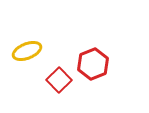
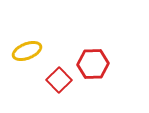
red hexagon: rotated 20 degrees clockwise
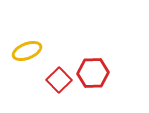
red hexagon: moved 9 px down
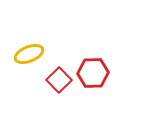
yellow ellipse: moved 2 px right, 3 px down
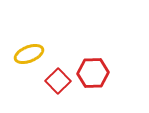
red square: moved 1 px left, 1 px down
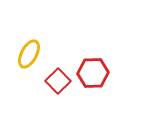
yellow ellipse: rotated 40 degrees counterclockwise
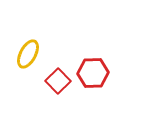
yellow ellipse: moved 1 px left
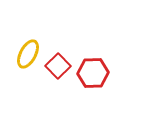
red square: moved 15 px up
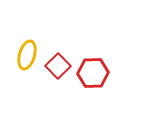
yellow ellipse: moved 1 px left, 1 px down; rotated 12 degrees counterclockwise
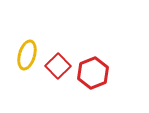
red hexagon: rotated 20 degrees counterclockwise
